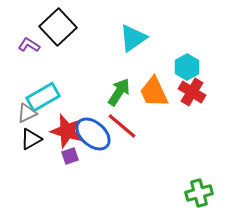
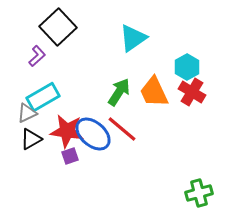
purple L-shape: moved 8 px right, 11 px down; rotated 105 degrees clockwise
red line: moved 3 px down
red star: rotated 8 degrees counterclockwise
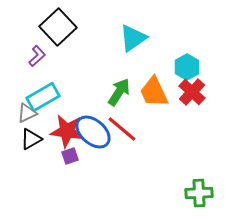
red cross: rotated 12 degrees clockwise
blue ellipse: moved 2 px up
green cross: rotated 12 degrees clockwise
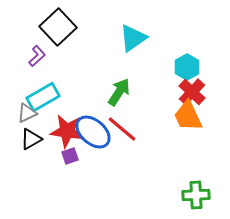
orange trapezoid: moved 34 px right, 24 px down
green cross: moved 3 px left, 2 px down
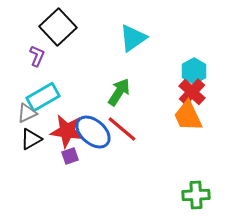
purple L-shape: rotated 25 degrees counterclockwise
cyan hexagon: moved 7 px right, 4 px down
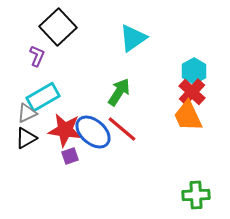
red star: moved 2 px left, 1 px up
black triangle: moved 5 px left, 1 px up
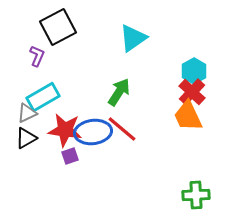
black square: rotated 15 degrees clockwise
blue ellipse: rotated 48 degrees counterclockwise
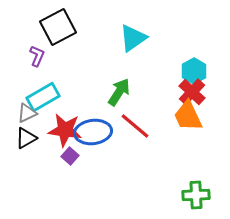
red line: moved 13 px right, 3 px up
purple square: rotated 30 degrees counterclockwise
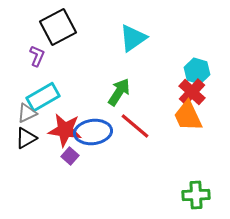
cyan hexagon: moved 3 px right; rotated 15 degrees counterclockwise
